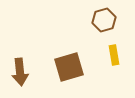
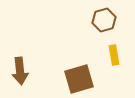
brown square: moved 10 px right, 12 px down
brown arrow: moved 1 px up
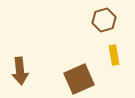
brown square: rotated 8 degrees counterclockwise
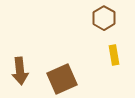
brown hexagon: moved 2 px up; rotated 15 degrees counterclockwise
brown square: moved 17 px left
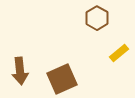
brown hexagon: moved 7 px left
yellow rectangle: moved 5 px right, 2 px up; rotated 60 degrees clockwise
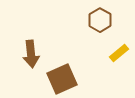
brown hexagon: moved 3 px right, 2 px down
brown arrow: moved 11 px right, 17 px up
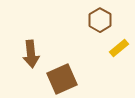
yellow rectangle: moved 5 px up
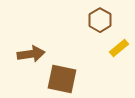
brown arrow: rotated 92 degrees counterclockwise
brown square: rotated 36 degrees clockwise
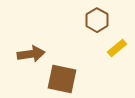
brown hexagon: moved 3 px left
yellow rectangle: moved 2 px left
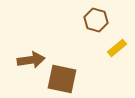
brown hexagon: moved 1 px left; rotated 15 degrees counterclockwise
brown arrow: moved 6 px down
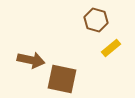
yellow rectangle: moved 6 px left
brown arrow: rotated 20 degrees clockwise
